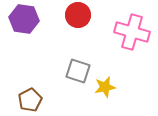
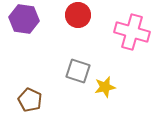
brown pentagon: rotated 20 degrees counterclockwise
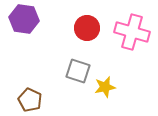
red circle: moved 9 px right, 13 px down
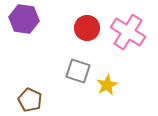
pink cross: moved 4 px left; rotated 16 degrees clockwise
yellow star: moved 2 px right, 2 px up; rotated 15 degrees counterclockwise
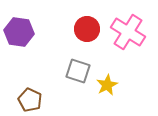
purple hexagon: moved 5 px left, 13 px down
red circle: moved 1 px down
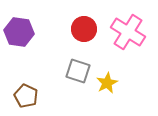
red circle: moved 3 px left
yellow star: moved 2 px up
brown pentagon: moved 4 px left, 4 px up
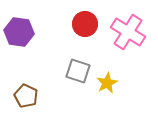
red circle: moved 1 px right, 5 px up
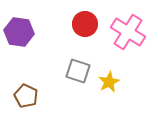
yellow star: moved 2 px right, 1 px up
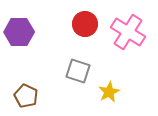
purple hexagon: rotated 8 degrees counterclockwise
yellow star: moved 10 px down
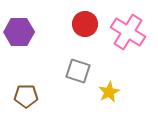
brown pentagon: rotated 25 degrees counterclockwise
